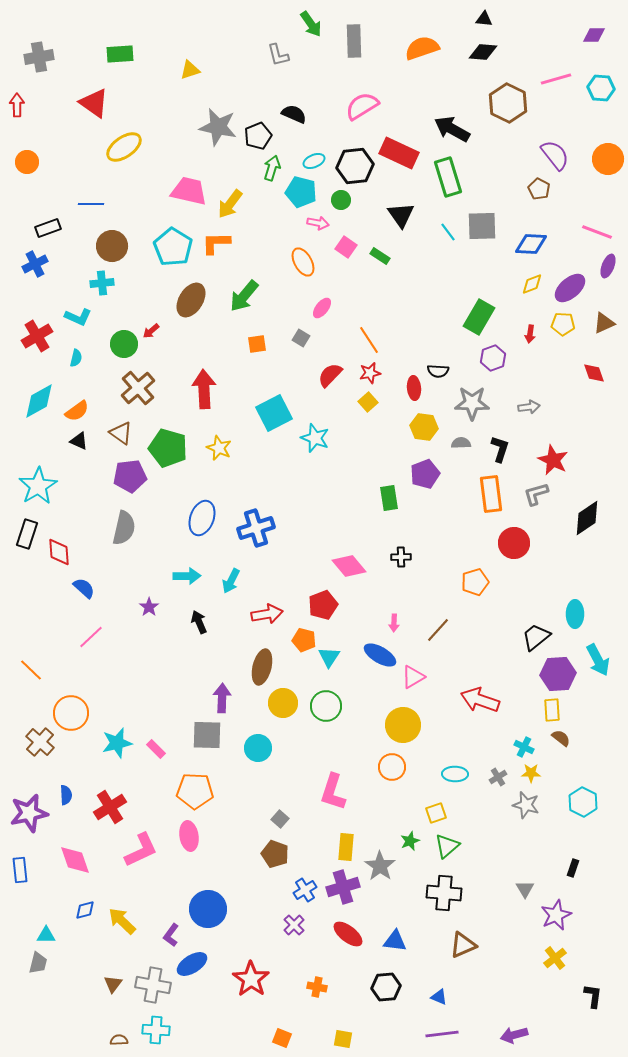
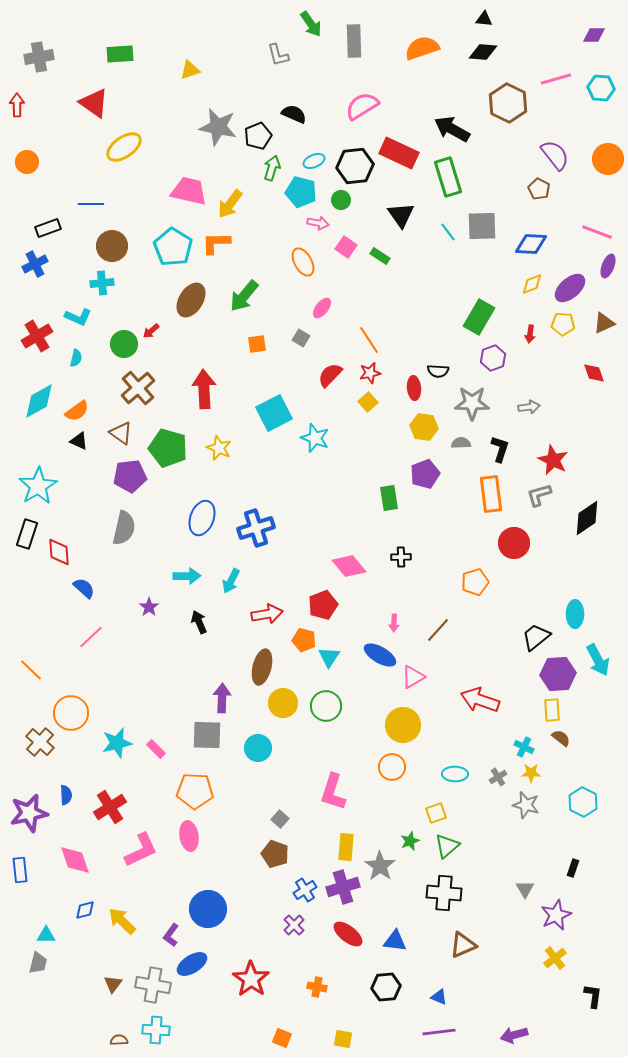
gray L-shape at (536, 494): moved 3 px right, 1 px down
purple line at (442, 1034): moved 3 px left, 2 px up
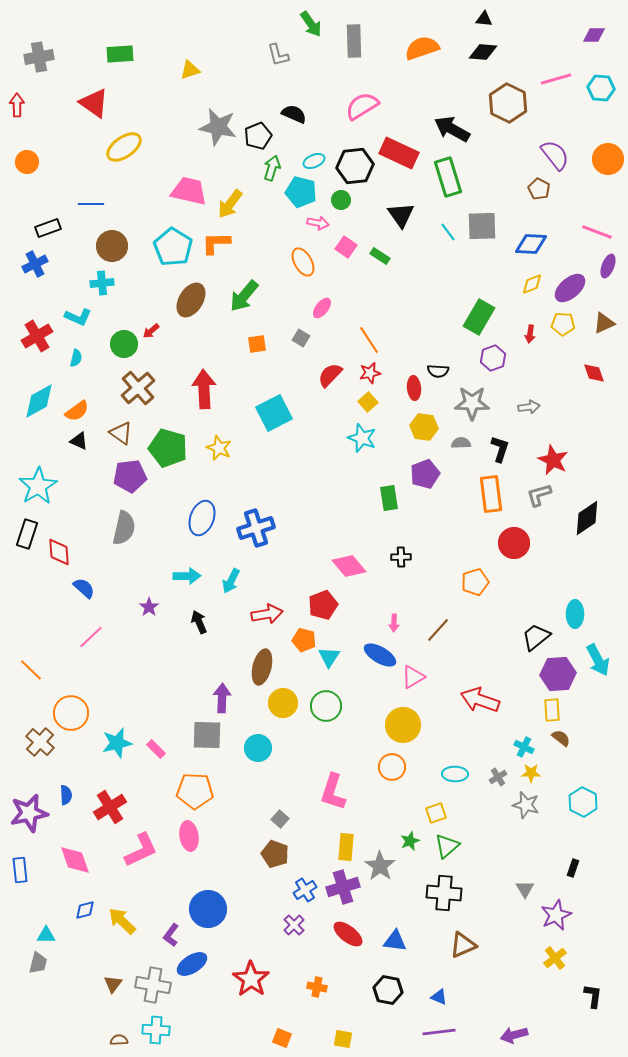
cyan star at (315, 438): moved 47 px right
black hexagon at (386, 987): moved 2 px right, 3 px down; rotated 16 degrees clockwise
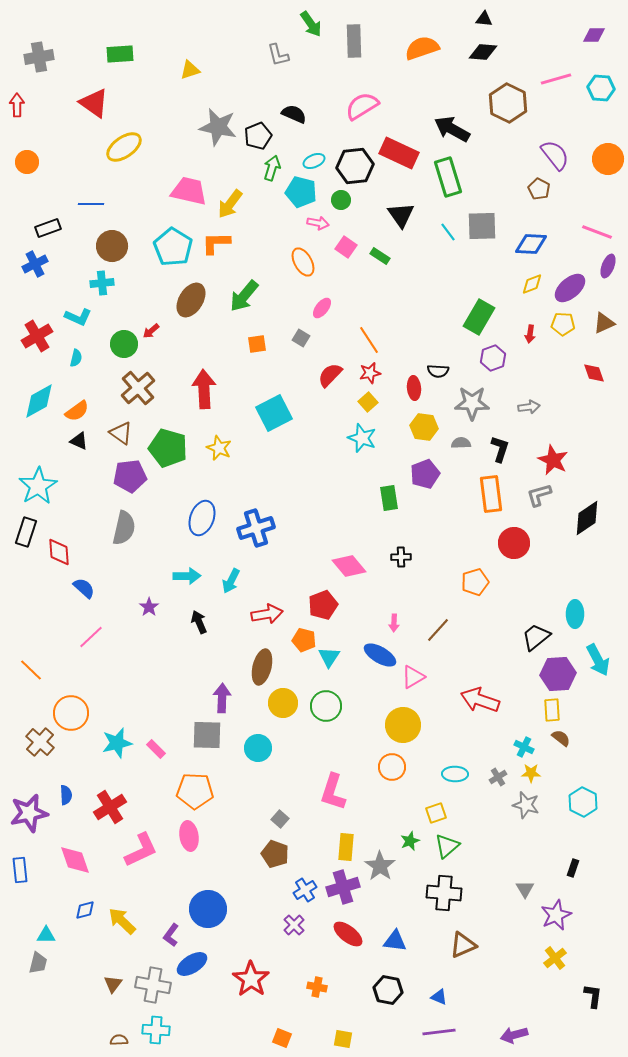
black rectangle at (27, 534): moved 1 px left, 2 px up
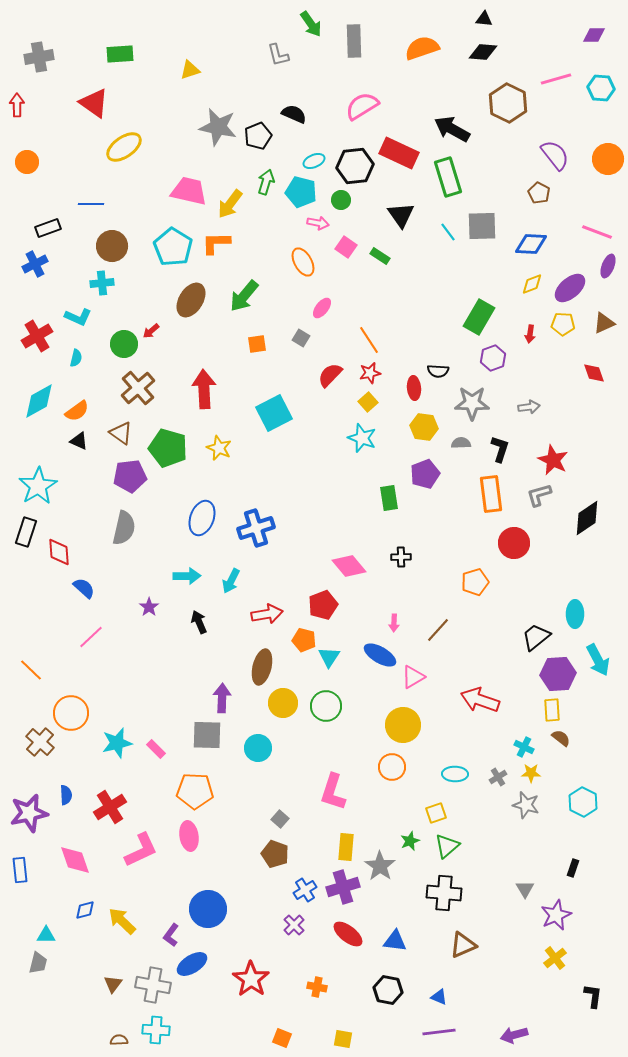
green arrow at (272, 168): moved 6 px left, 14 px down
brown pentagon at (539, 189): moved 4 px down
